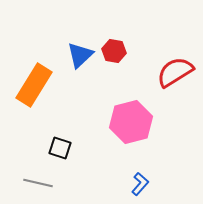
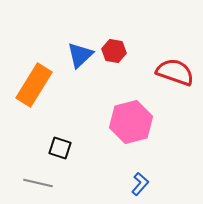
red semicircle: rotated 51 degrees clockwise
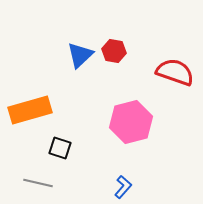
orange rectangle: moved 4 px left, 25 px down; rotated 42 degrees clockwise
blue L-shape: moved 17 px left, 3 px down
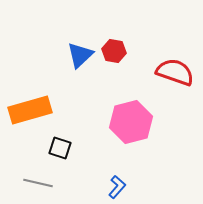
blue L-shape: moved 6 px left
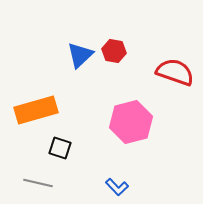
orange rectangle: moved 6 px right
blue L-shape: rotated 95 degrees clockwise
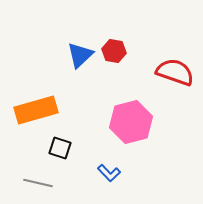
blue L-shape: moved 8 px left, 14 px up
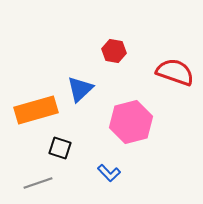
blue triangle: moved 34 px down
gray line: rotated 32 degrees counterclockwise
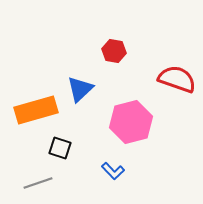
red semicircle: moved 2 px right, 7 px down
blue L-shape: moved 4 px right, 2 px up
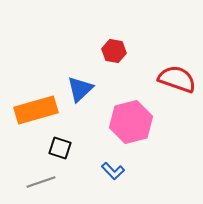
gray line: moved 3 px right, 1 px up
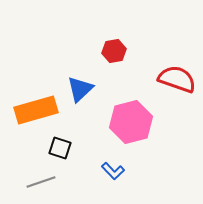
red hexagon: rotated 20 degrees counterclockwise
